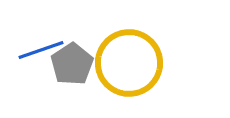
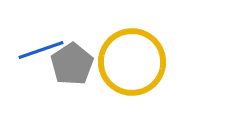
yellow circle: moved 3 px right, 1 px up
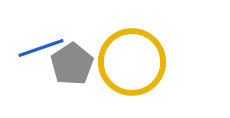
blue line: moved 2 px up
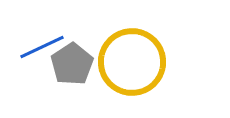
blue line: moved 1 px right, 1 px up; rotated 6 degrees counterclockwise
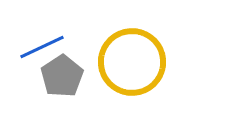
gray pentagon: moved 10 px left, 12 px down
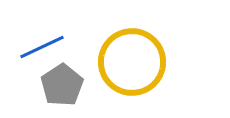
gray pentagon: moved 9 px down
